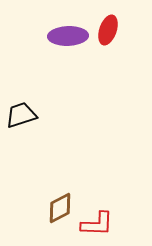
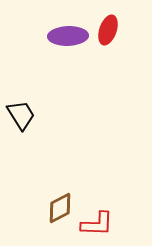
black trapezoid: rotated 76 degrees clockwise
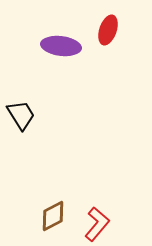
purple ellipse: moved 7 px left, 10 px down; rotated 9 degrees clockwise
brown diamond: moved 7 px left, 8 px down
red L-shape: rotated 52 degrees counterclockwise
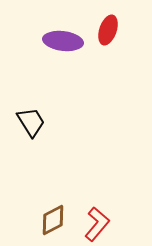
purple ellipse: moved 2 px right, 5 px up
black trapezoid: moved 10 px right, 7 px down
brown diamond: moved 4 px down
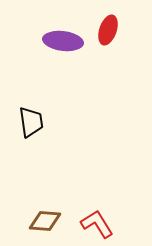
black trapezoid: rotated 24 degrees clockwise
brown diamond: moved 8 px left, 1 px down; rotated 32 degrees clockwise
red L-shape: rotated 72 degrees counterclockwise
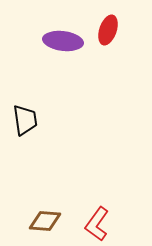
black trapezoid: moved 6 px left, 2 px up
red L-shape: rotated 112 degrees counterclockwise
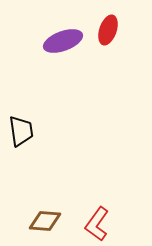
purple ellipse: rotated 27 degrees counterclockwise
black trapezoid: moved 4 px left, 11 px down
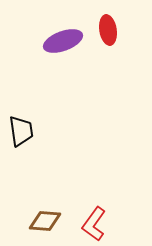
red ellipse: rotated 28 degrees counterclockwise
red L-shape: moved 3 px left
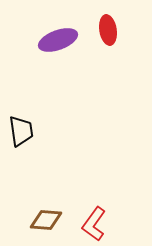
purple ellipse: moved 5 px left, 1 px up
brown diamond: moved 1 px right, 1 px up
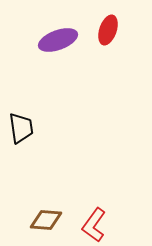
red ellipse: rotated 28 degrees clockwise
black trapezoid: moved 3 px up
red L-shape: moved 1 px down
